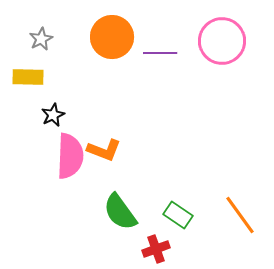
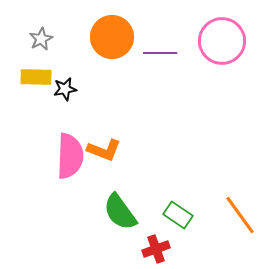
yellow rectangle: moved 8 px right
black star: moved 12 px right, 26 px up; rotated 15 degrees clockwise
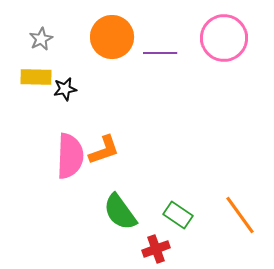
pink circle: moved 2 px right, 3 px up
orange L-shape: rotated 40 degrees counterclockwise
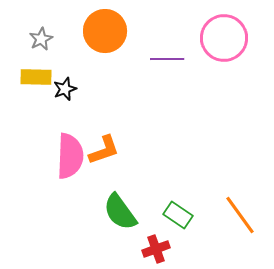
orange circle: moved 7 px left, 6 px up
purple line: moved 7 px right, 6 px down
black star: rotated 10 degrees counterclockwise
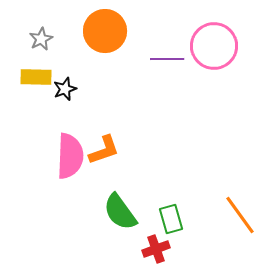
pink circle: moved 10 px left, 8 px down
green rectangle: moved 7 px left, 4 px down; rotated 40 degrees clockwise
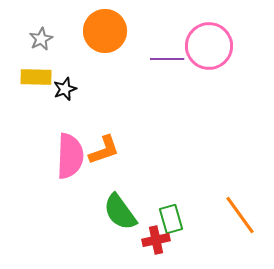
pink circle: moved 5 px left
red cross: moved 9 px up; rotated 8 degrees clockwise
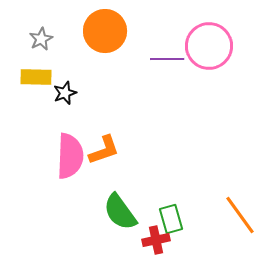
black star: moved 4 px down
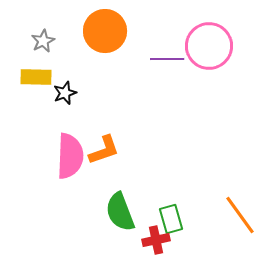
gray star: moved 2 px right, 2 px down
green semicircle: rotated 15 degrees clockwise
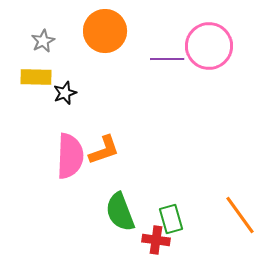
red cross: rotated 20 degrees clockwise
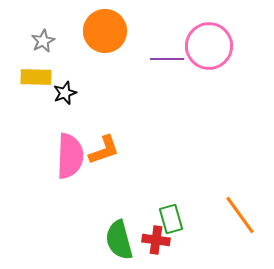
green semicircle: moved 1 px left, 28 px down; rotated 6 degrees clockwise
